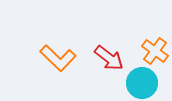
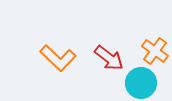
cyan circle: moved 1 px left
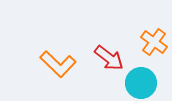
orange cross: moved 1 px left, 9 px up
orange L-shape: moved 6 px down
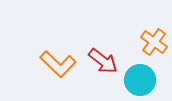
red arrow: moved 6 px left, 3 px down
cyan circle: moved 1 px left, 3 px up
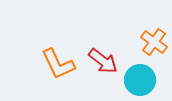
orange L-shape: rotated 21 degrees clockwise
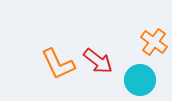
red arrow: moved 5 px left
